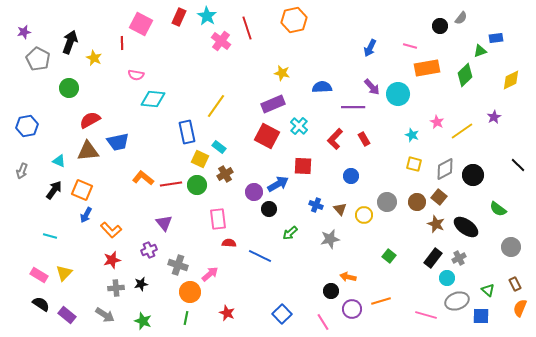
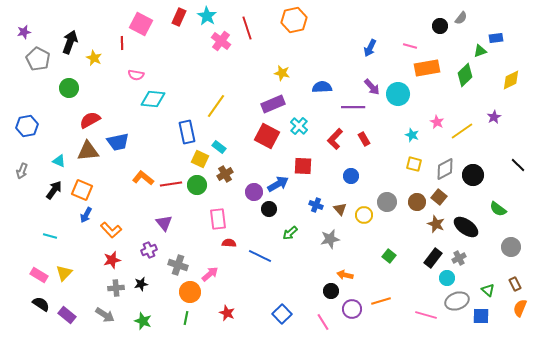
orange arrow at (348, 277): moved 3 px left, 2 px up
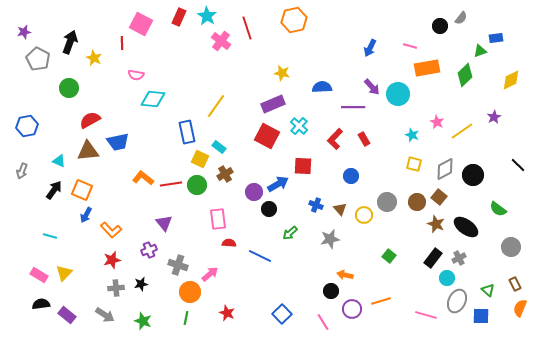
gray ellipse at (457, 301): rotated 45 degrees counterclockwise
black semicircle at (41, 304): rotated 42 degrees counterclockwise
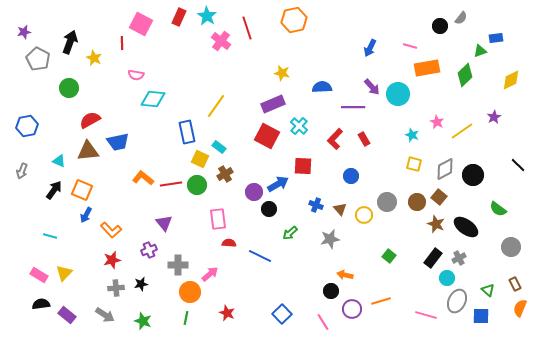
gray cross at (178, 265): rotated 18 degrees counterclockwise
